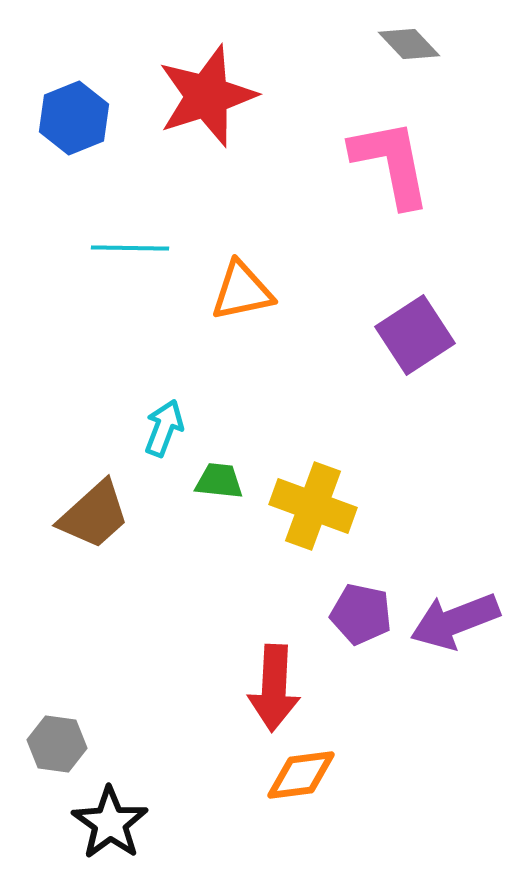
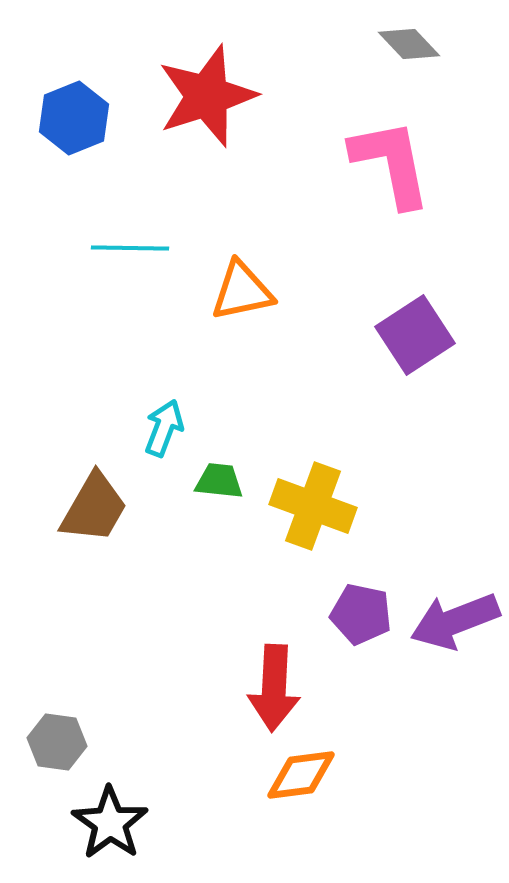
brown trapezoid: moved 7 px up; rotated 18 degrees counterclockwise
gray hexagon: moved 2 px up
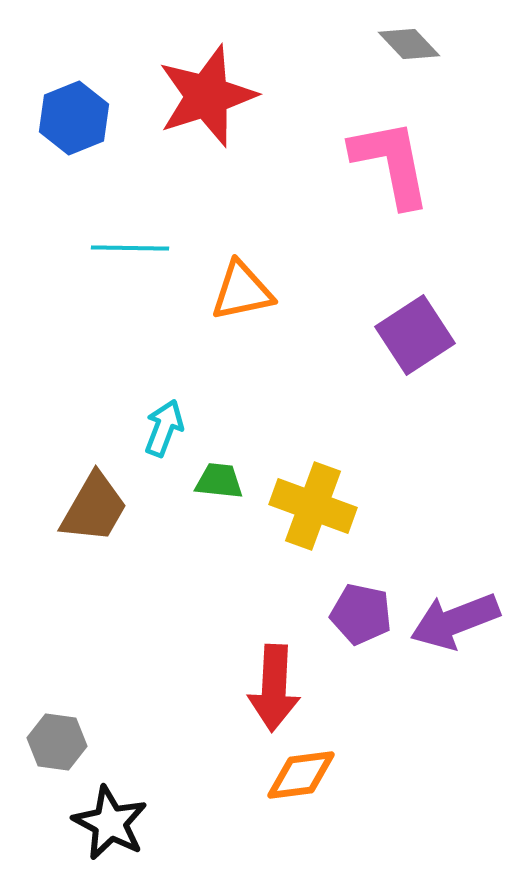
black star: rotated 8 degrees counterclockwise
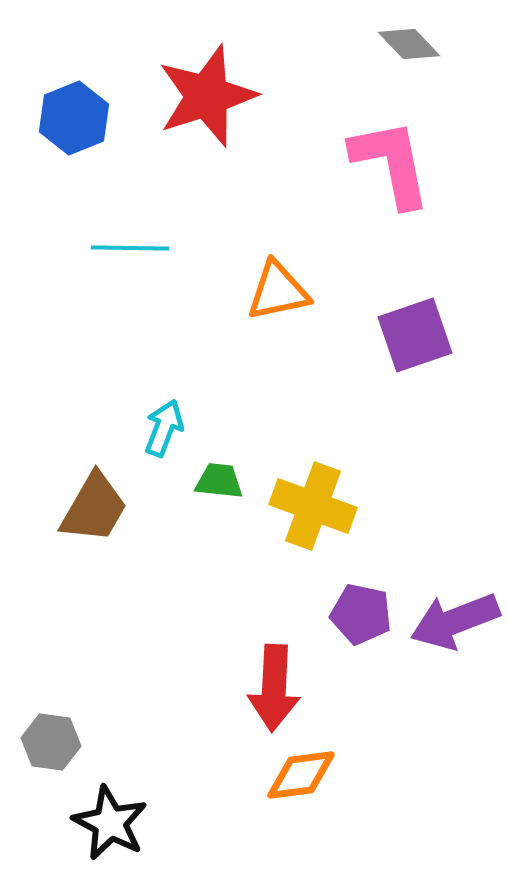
orange triangle: moved 36 px right
purple square: rotated 14 degrees clockwise
gray hexagon: moved 6 px left
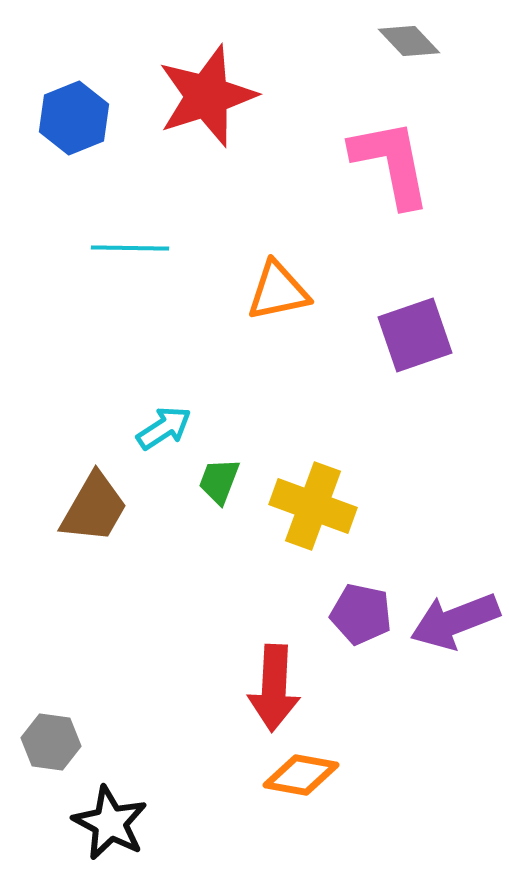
gray diamond: moved 3 px up
cyan arrow: rotated 36 degrees clockwise
green trapezoid: rotated 75 degrees counterclockwise
orange diamond: rotated 18 degrees clockwise
